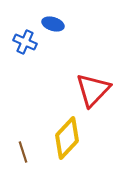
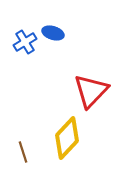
blue ellipse: moved 9 px down
blue cross: rotated 35 degrees clockwise
red triangle: moved 2 px left, 1 px down
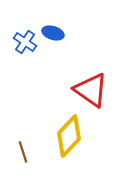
blue cross: rotated 25 degrees counterclockwise
red triangle: moved 1 px up; rotated 39 degrees counterclockwise
yellow diamond: moved 2 px right, 2 px up
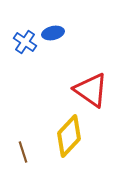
blue ellipse: rotated 30 degrees counterclockwise
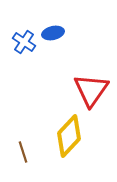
blue cross: moved 1 px left
red triangle: rotated 30 degrees clockwise
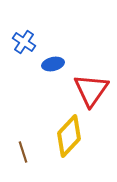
blue ellipse: moved 31 px down
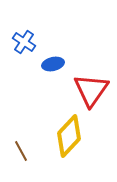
brown line: moved 2 px left, 1 px up; rotated 10 degrees counterclockwise
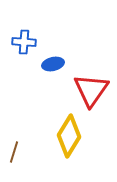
blue cross: rotated 30 degrees counterclockwise
yellow diamond: rotated 12 degrees counterclockwise
brown line: moved 7 px left, 1 px down; rotated 45 degrees clockwise
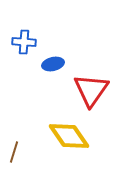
yellow diamond: rotated 66 degrees counterclockwise
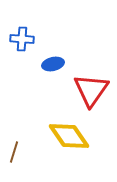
blue cross: moved 2 px left, 3 px up
